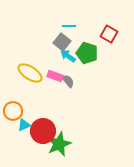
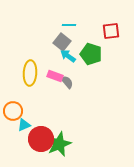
cyan line: moved 1 px up
red square: moved 2 px right, 3 px up; rotated 36 degrees counterclockwise
green pentagon: moved 4 px right, 1 px down
yellow ellipse: rotated 60 degrees clockwise
gray semicircle: moved 1 px left, 1 px down
red circle: moved 2 px left, 8 px down
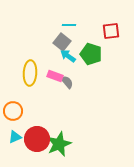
cyan triangle: moved 9 px left, 12 px down
red circle: moved 4 px left
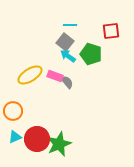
cyan line: moved 1 px right
gray square: moved 3 px right
yellow ellipse: moved 2 px down; rotated 55 degrees clockwise
